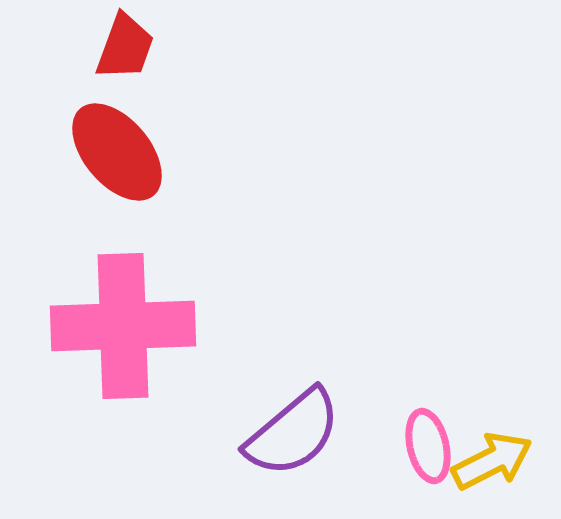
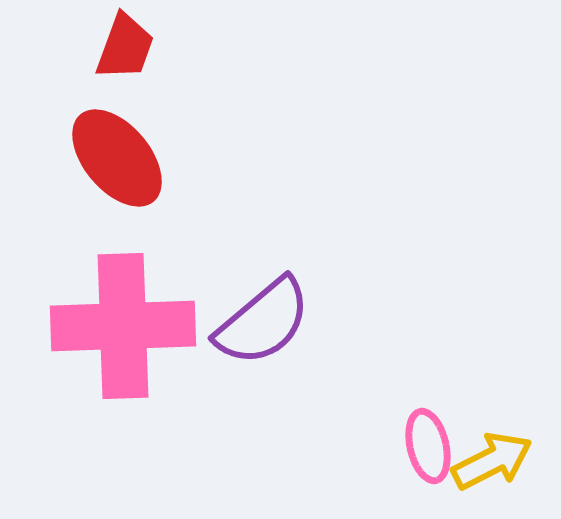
red ellipse: moved 6 px down
purple semicircle: moved 30 px left, 111 px up
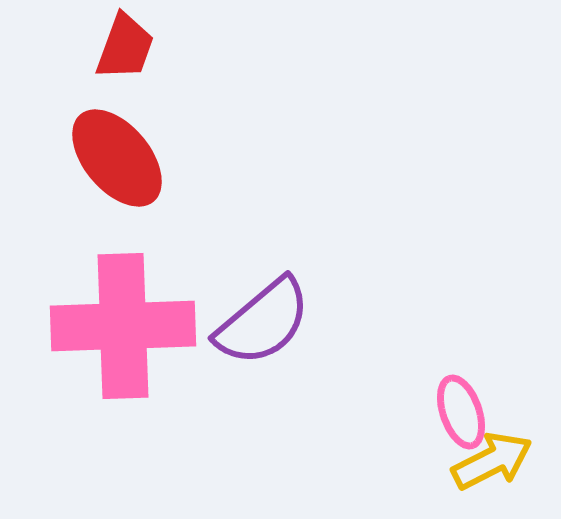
pink ellipse: moved 33 px right, 34 px up; rotated 6 degrees counterclockwise
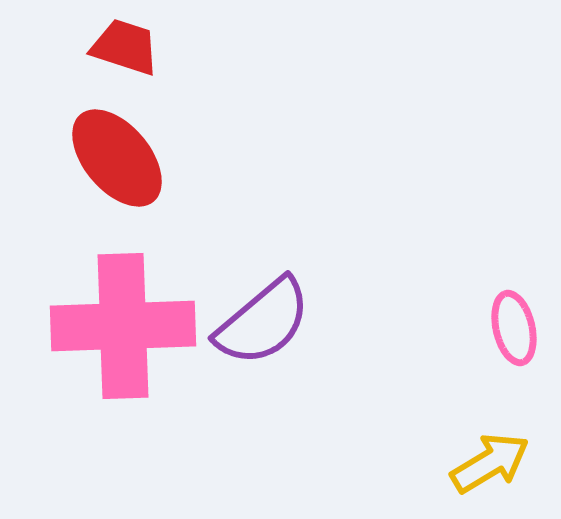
red trapezoid: rotated 92 degrees counterclockwise
pink ellipse: moved 53 px right, 84 px up; rotated 6 degrees clockwise
yellow arrow: moved 2 px left, 2 px down; rotated 4 degrees counterclockwise
